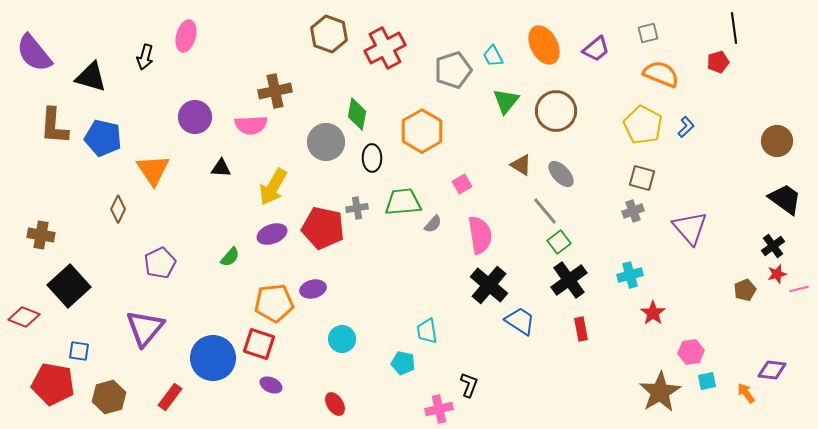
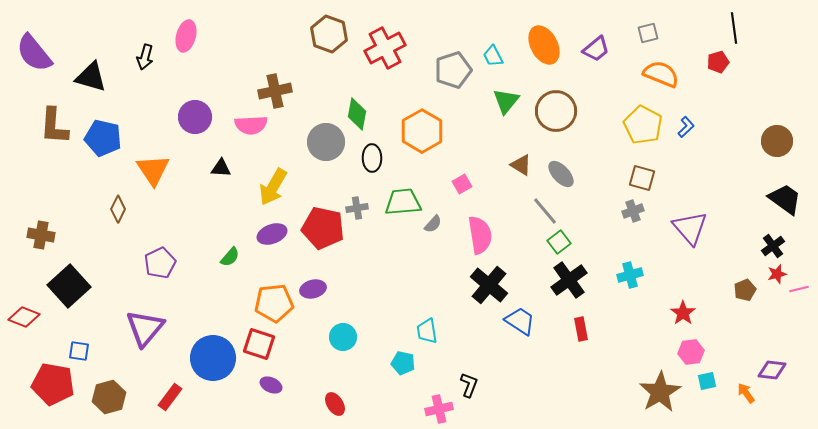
red star at (653, 313): moved 30 px right
cyan circle at (342, 339): moved 1 px right, 2 px up
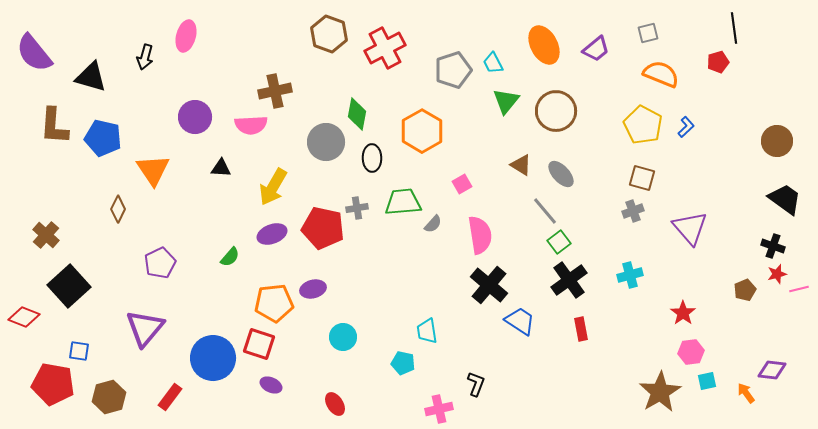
cyan trapezoid at (493, 56): moved 7 px down
brown cross at (41, 235): moved 5 px right; rotated 32 degrees clockwise
black cross at (773, 246): rotated 35 degrees counterclockwise
black L-shape at (469, 385): moved 7 px right, 1 px up
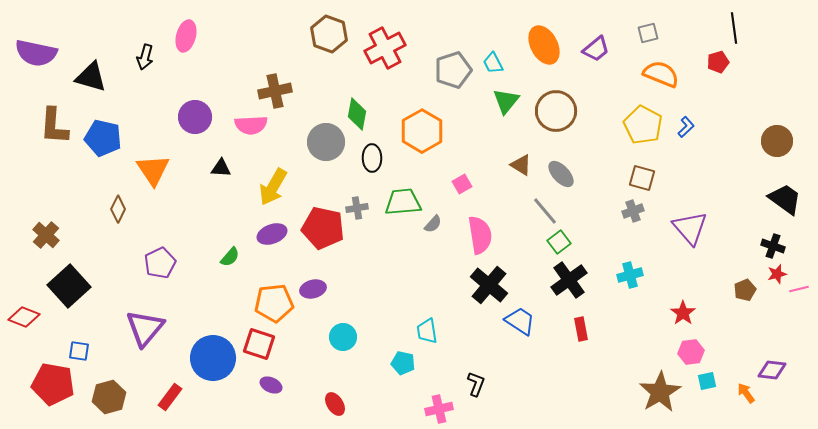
purple semicircle at (34, 53): moved 2 px right; rotated 39 degrees counterclockwise
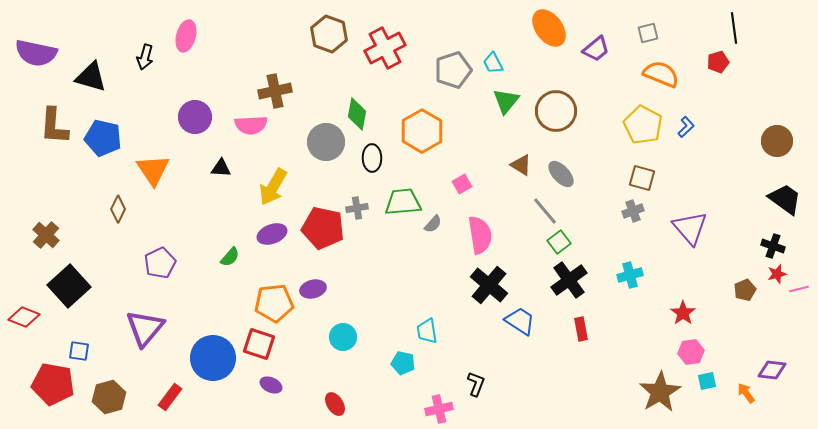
orange ellipse at (544, 45): moved 5 px right, 17 px up; rotated 9 degrees counterclockwise
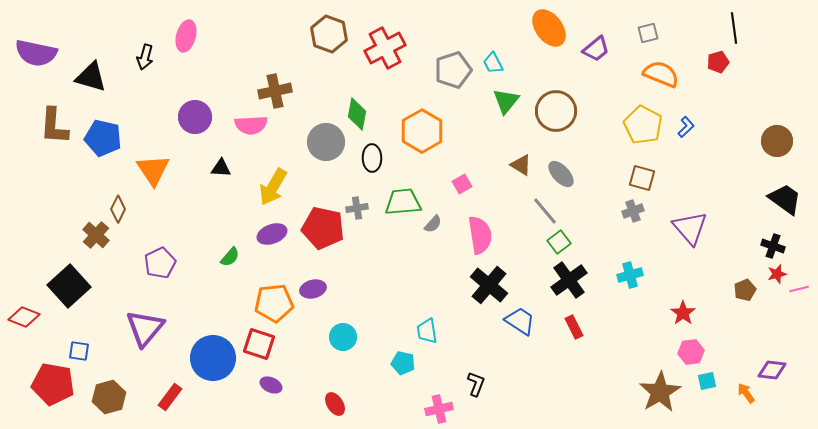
brown cross at (46, 235): moved 50 px right
red rectangle at (581, 329): moved 7 px left, 2 px up; rotated 15 degrees counterclockwise
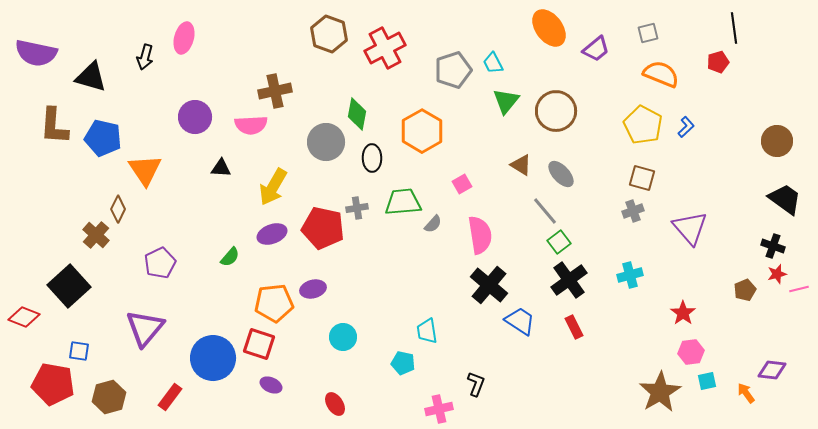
pink ellipse at (186, 36): moved 2 px left, 2 px down
orange triangle at (153, 170): moved 8 px left
